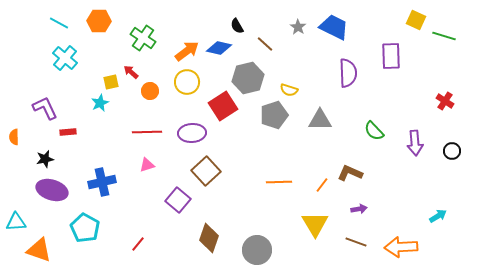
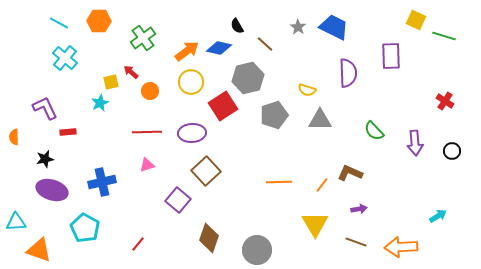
green cross at (143, 38): rotated 20 degrees clockwise
yellow circle at (187, 82): moved 4 px right
yellow semicircle at (289, 90): moved 18 px right
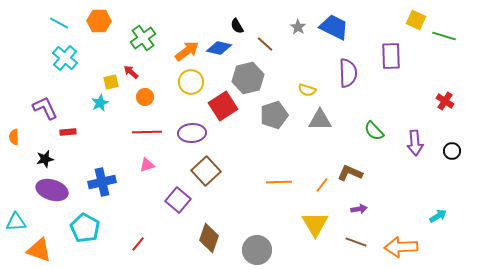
orange circle at (150, 91): moved 5 px left, 6 px down
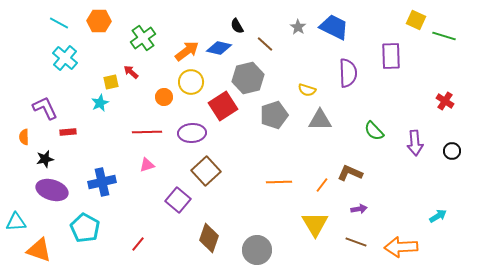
orange circle at (145, 97): moved 19 px right
orange semicircle at (14, 137): moved 10 px right
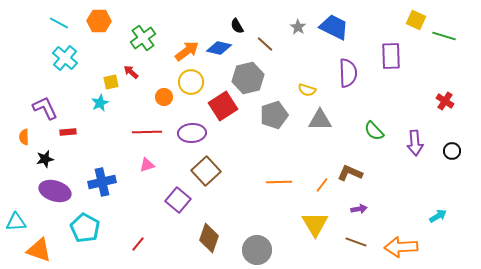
purple ellipse at (52, 190): moved 3 px right, 1 px down
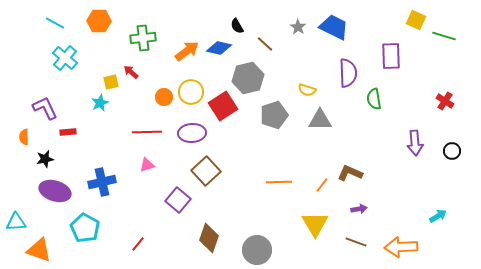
cyan line at (59, 23): moved 4 px left
green cross at (143, 38): rotated 30 degrees clockwise
yellow circle at (191, 82): moved 10 px down
green semicircle at (374, 131): moved 32 px up; rotated 35 degrees clockwise
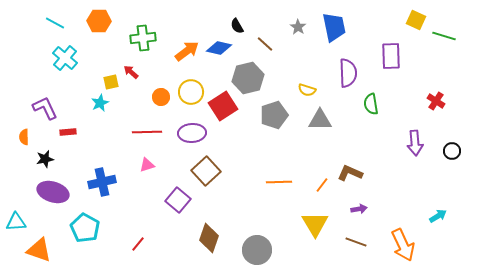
blue trapezoid at (334, 27): rotated 52 degrees clockwise
orange circle at (164, 97): moved 3 px left
green semicircle at (374, 99): moved 3 px left, 5 px down
red cross at (445, 101): moved 9 px left
purple ellipse at (55, 191): moved 2 px left, 1 px down
orange arrow at (401, 247): moved 2 px right, 2 px up; rotated 112 degrees counterclockwise
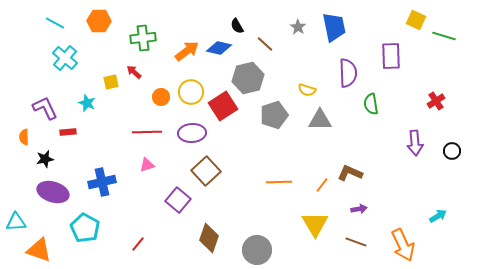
red arrow at (131, 72): moved 3 px right
red cross at (436, 101): rotated 24 degrees clockwise
cyan star at (100, 103): moved 13 px left; rotated 24 degrees counterclockwise
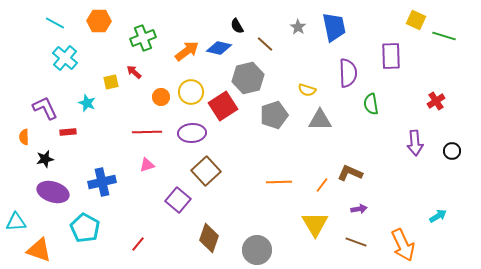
green cross at (143, 38): rotated 15 degrees counterclockwise
